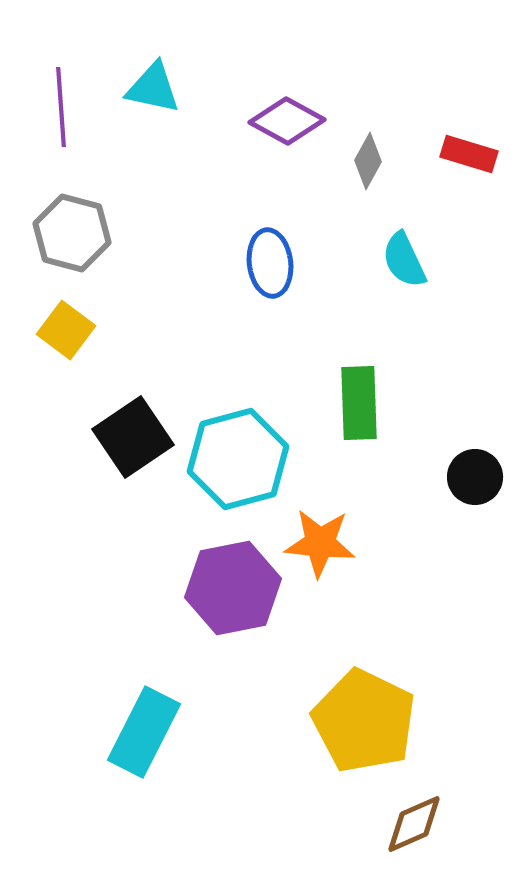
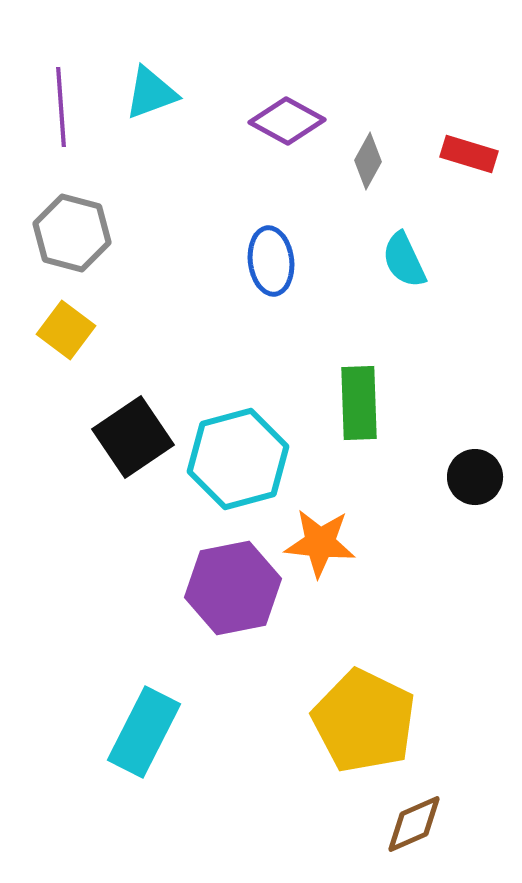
cyan triangle: moved 2 px left, 5 px down; rotated 32 degrees counterclockwise
blue ellipse: moved 1 px right, 2 px up
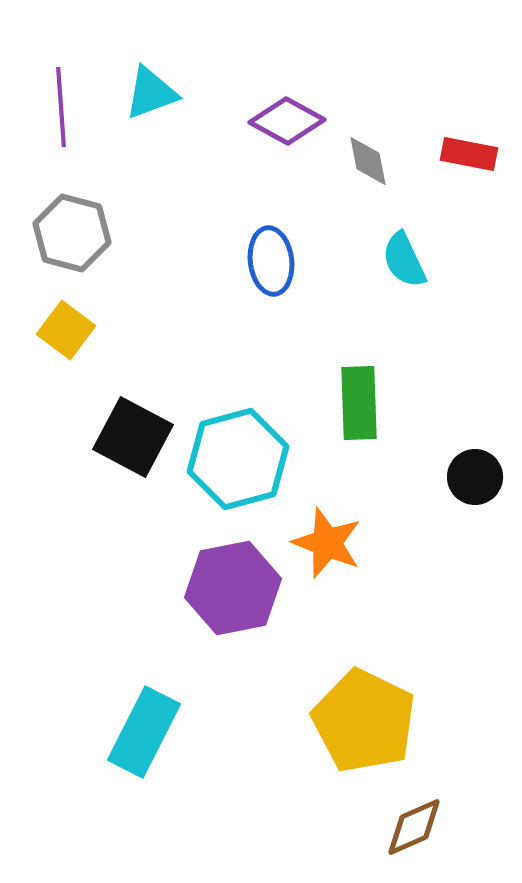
red rectangle: rotated 6 degrees counterclockwise
gray diamond: rotated 40 degrees counterclockwise
black square: rotated 28 degrees counterclockwise
orange star: moved 7 px right; rotated 16 degrees clockwise
brown diamond: moved 3 px down
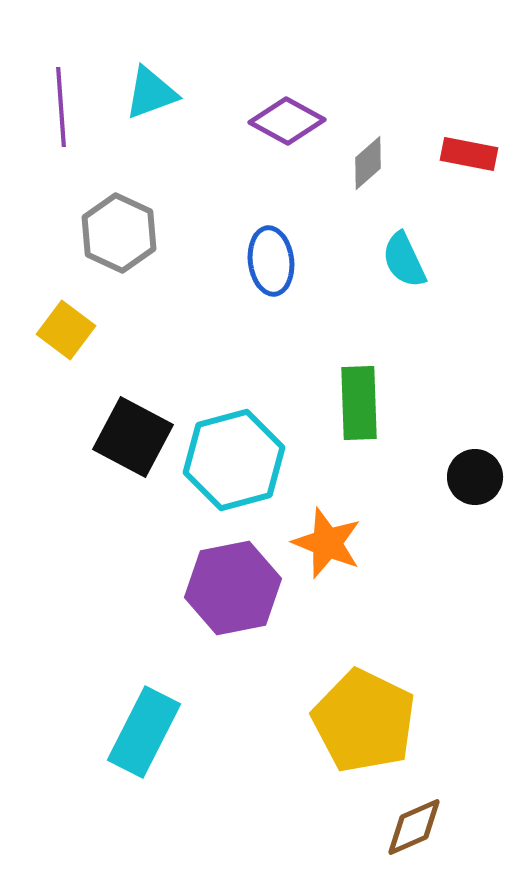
gray diamond: moved 2 px down; rotated 60 degrees clockwise
gray hexagon: moved 47 px right; rotated 10 degrees clockwise
cyan hexagon: moved 4 px left, 1 px down
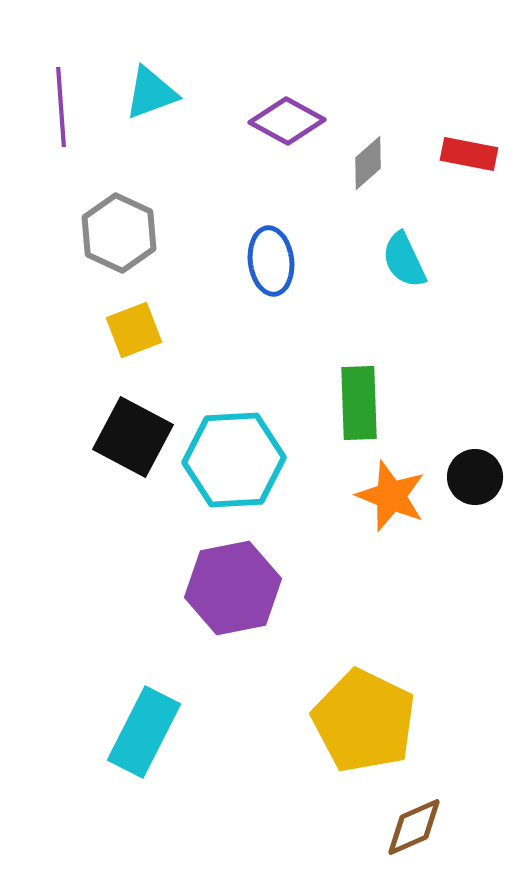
yellow square: moved 68 px right; rotated 32 degrees clockwise
cyan hexagon: rotated 12 degrees clockwise
orange star: moved 64 px right, 47 px up
